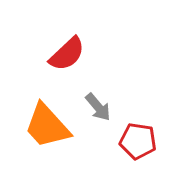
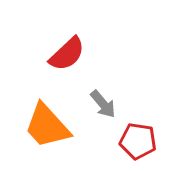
gray arrow: moved 5 px right, 3 px up
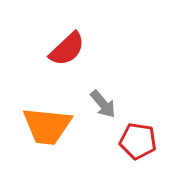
red semicircle: moved 5 px up
orange trapezoid: rotated 42 degrees counterclockwise
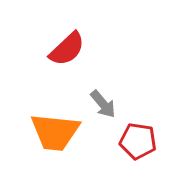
orange trapezoid: moved 8 px right, 6 px down
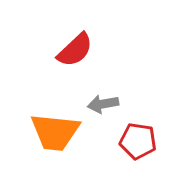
red semicircle: moved 8 px right, 1 px down
gray arrow: rotated 120 degrees clockwise
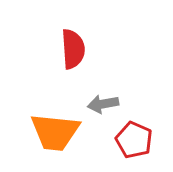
red semicircle: moved 2 px left, 1 px up; rotated 51 degrees counterclockwise
red pentagon: moved 4 px left, 1 px up; rotated 15 degrees clockwise
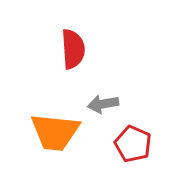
red pentagon: moved 1 px left, 4 px down
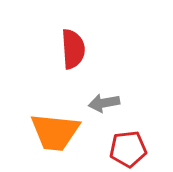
gray arrow: moved 1 px right, 1 px up
red pentagon: moved 5 px left, 5 px down; rotated 30 degrees counterclockwise
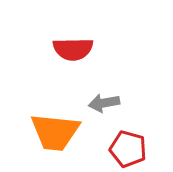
red semicircle: rotated 93 degrees clockwise
red pentagon: rotated 21 degrees clockwise
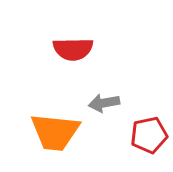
red pentagon: moved 21 px right, 14 px up; rotated 27 degrees counterclockwise
